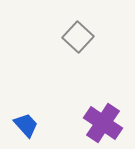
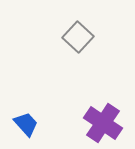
blue trapezoid: moved 1 px up
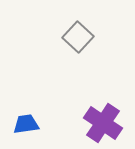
blue trapezoid: rotated 56 degrees counterclockwise
